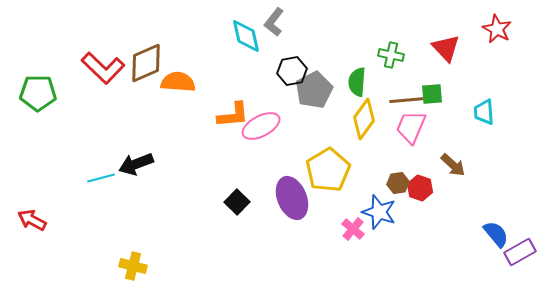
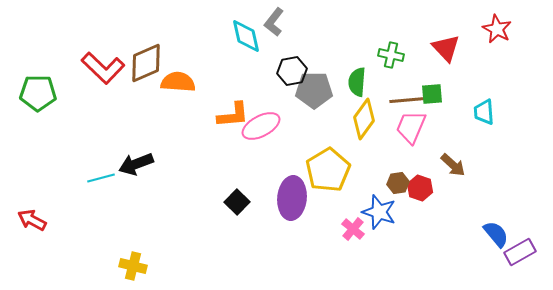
gray pentagon: rotated 27 degrees clockwise
purple ellipse: rotated 27 degrees clockwise
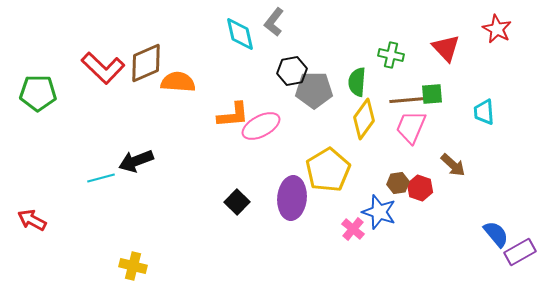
cyan diamond: moved 6 px left, 2 px up
black arrow: moved 3 px up
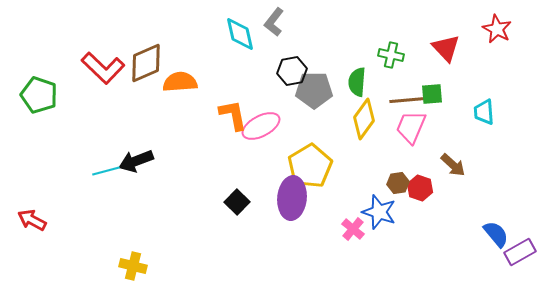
orange semicircle: moved 2 px right; rotated 8 degrees counterclockwise
green pentagon: moved 1 px right, 2 px down; rotated 18 degrees clockwise
orange L-shape: rotated 96 degrees counterclockwise
yellow pentagon: moved 18 px left, 4 px up
cyan line: moved 5 px right, 7 px up
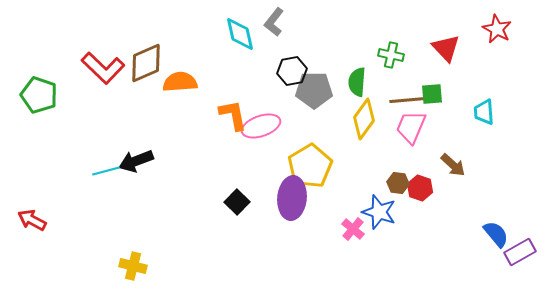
pink ellipse: rotated 9 degrees clockwise
brown hexagon: rotated 15 degrees clockwise
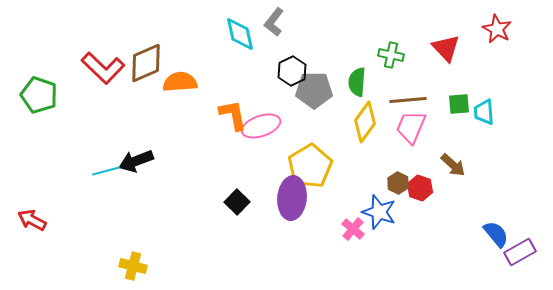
black hexagon: rotated 16 degrees counterclockwise
green square: moved 27 px right, 10 px down
yellow diamond: moved 1 px right, 3 px down
brown hexagon: rotated 20 degrees clockwise
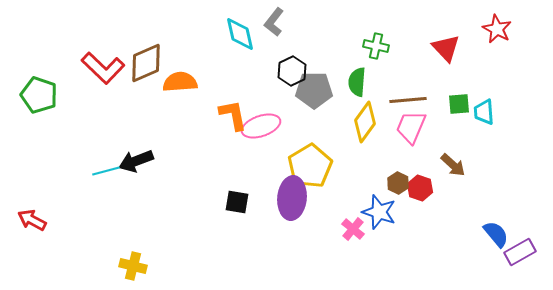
green cross: moved 15 px left, 9 px up
black square: rotated 35 degrees counterclockwise
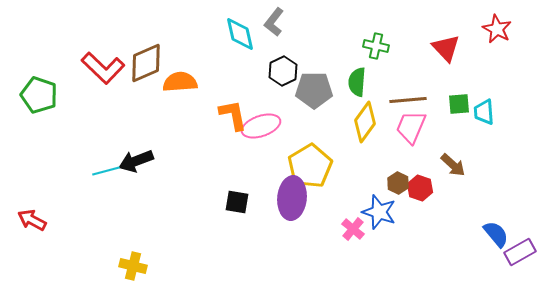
black hexagon: moved 9 px left
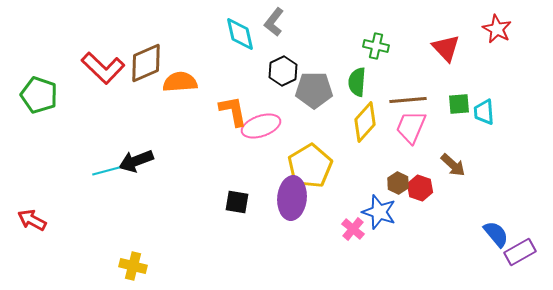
orange L-shape: moved 4 px up
yellow diamond: rotated 6 degrees clockwise
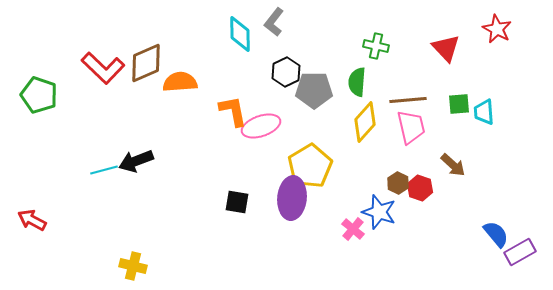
cyan diamond: rotated 12 degrees clockwise
black hexagon: moved 3 px right, 1 px down
pink trapezoid: rotated 144 degrees clockwise
cyan line: moved 2 px left, 1 px up
